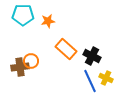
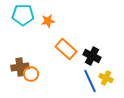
orange circle: moved 13 px down
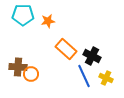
brown cross: moved 2 px left; rotated 12 degrees clockwise
blue line: moved 6 px left, 5 px up
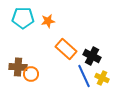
cyan pentagon: moved 3 px down
yellow cross: moved 4 px left
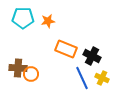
orange rectangle: rotated 20 degrees counterclockwise
brown cross: moved 1 px down
blue line: moved 2 px left, 2 px down
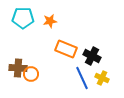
orange star: moved 2 px right
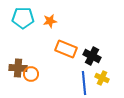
blue line: moved 2 px right, 5 px down; rotated 20 degrees clockwise
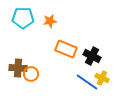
blue line: moved 3 px right, 1 px up; rotated 50 degrees counterclockwise
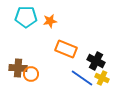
cyan pentagon: moved 3 px right, 1 px up
black cross: moved 4 px right, 5 px down
blue line: moved 5 px left, 4 px up
